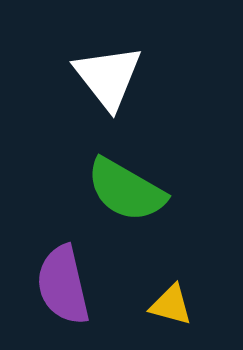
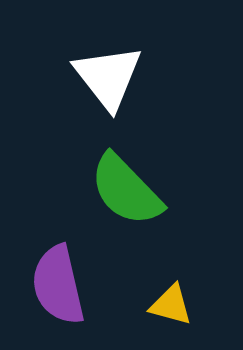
green semicircle: rotated 16 degrees clockwise
purple semicircle: moved 5 px left
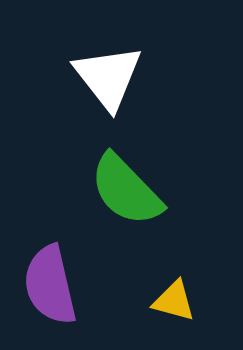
purple semicircle: moved 8 px left
yellow triangle: moved 3 px right, 4 px up
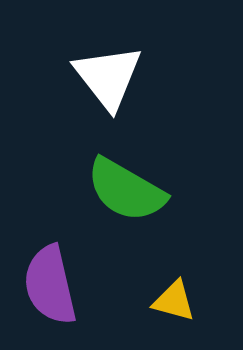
green semicircle: rotated 16 degrees counterclockwise
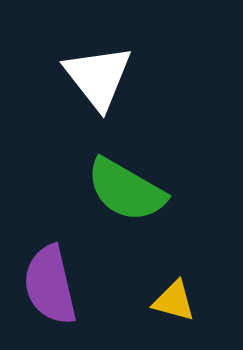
white triangle: moved 10 px left
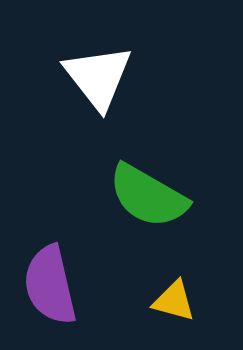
green semicircle: moved 22 px right, 6 px down
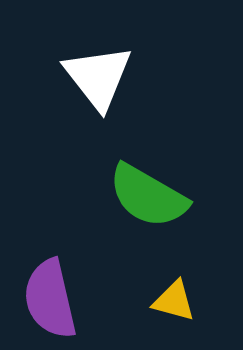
purple semicircle: moved 14 px down
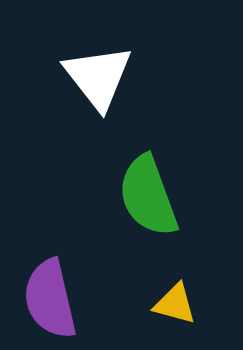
green semicircle: rotated 40 degrees clockwise
yellow triangle: moved 1 px right, 3 px down
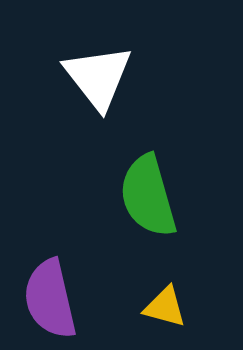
green semicircle: rotated 4 degrees clockwise
yellow triangle: moved 10 px left, 3 px down
